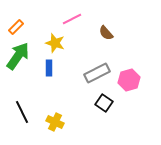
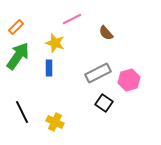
gray rectangle: moved 1 px right
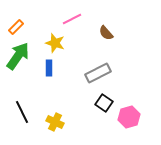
pink hexagon: moved 37 px down
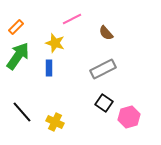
gray rectangle: moved 5 px right, 4 px up
black line: rotated 15 degrees counterclockwise
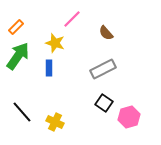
pink line: rotated 18 degrees counterclockwise
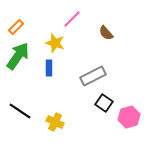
gray rectangle: moved 10 px left, 7 px down
black line: moved 2 px left, 1 px up; rotated 15 degrees counterclockwise
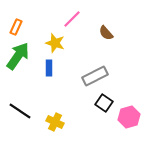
orange rectangle: rotated 21 degrees counterclockwise
gray rectangle: moved 2 px right
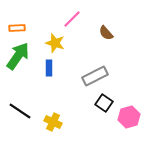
orange rectangle: moved 1 px right, 1 px down; rotated 63 degrees clockwise
yellow cross: moved 2 px left
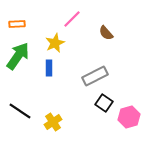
orange rectangle: moved 4 px up
yellow star: rotated 30 degrees clockwise
yellow cross: rotated 30 degrees clockwise
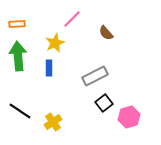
green arrow: rotated 40 degrees counterclockwise
black square: rotated 18 degrees clockwise
